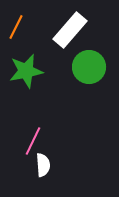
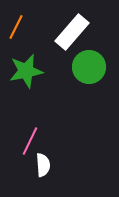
white rectangle: moved 2 px right, 2 px down
pink line: moved 3 px left
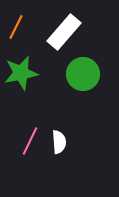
white rectangle: moved 8 px left
green circle: moved 6 px left, 7 px down
green star: moved 5 px left, 2 px down
white semicircle: moved 16 px right, 23 px up
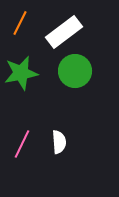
orange line: moved 4 px right, 4 px up
white rectangle: rotated 12 degrees clockwise
green circle: moved 8 px left, 3 px up
pink line: moved 8 px left, 3 px down
